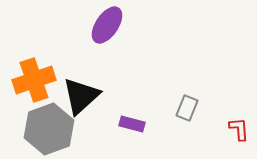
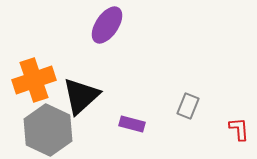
gray rectangle: moved 1 px right, 2 px up
gray hexagon: moved 1 px left, 1 px down; rotated 15 degrees counterclockwise
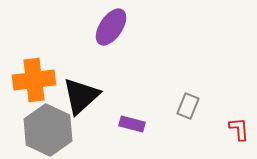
purple ellipse: moved 4 px right, 2 px down
orange cross: rotated 12 degrees clockwise
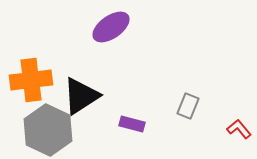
purple ellipse: rotated 21 degrees clockwise
orange cross: moved 3 px left
black triangle: rotated 9 degrees clockwise
red L-shape: rotated 35 degrees counterclockwise
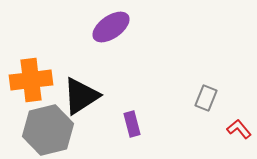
gray rectangle: moved 18 px right, 8 px up
purple rectangle: rotated 60 degrees clockwise
gray hexagon: rotated 21 degrees clockwise
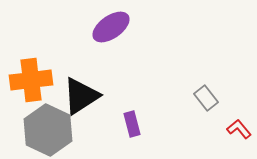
gray rectangle: rotated 60 degrees counterclockwise
gray hexagon: rotated 21 degrees counterclockwise
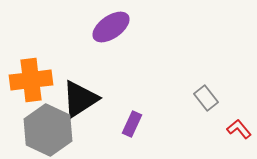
black triangle: moved 1 px left, 3 px down
purple rectangle: rotated 40 degrees clockwise
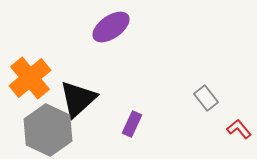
orange cross: moved 1 px left, 2 px up; rotated 33 degrees counterclockwise
black triangle: moved 2 px left; rotated 9 degrees counterclockwise
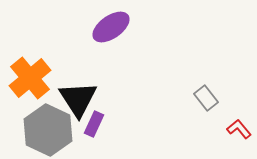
black triangle: rotated 21 degrees counterclockwise
purple rectangle: moved 38 px left
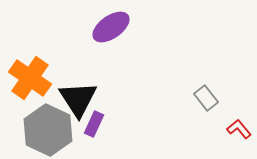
orange cross: rotated 15 degrees counterclockwise
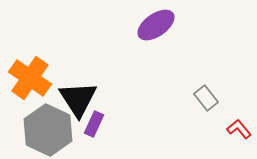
purple ellipse: moved 45 px right, 2 px up
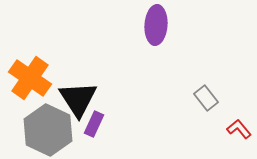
purple ellipse: rotated 51 degrees counterclockwise
